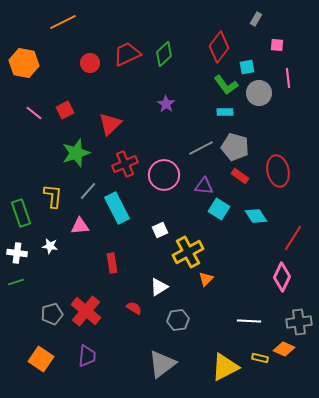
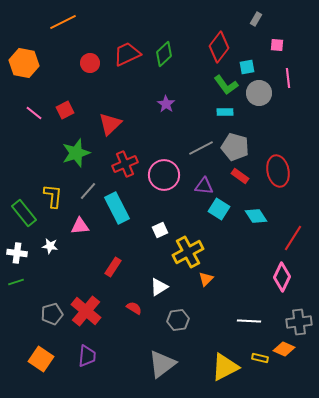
green rectangle at (21, 213): moved 3 px right; rotated 20 degrees counterclockwise
red rectangle at (112, 263): moved 1 px right, 4 px down; rotated 42 degrees clockwise
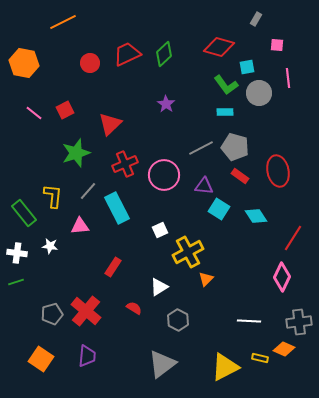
red diamond at (219, 47): rotated 68 degrees clockwise
gray hexagon at (178, 320): rotated 25 degrees counterclockwise
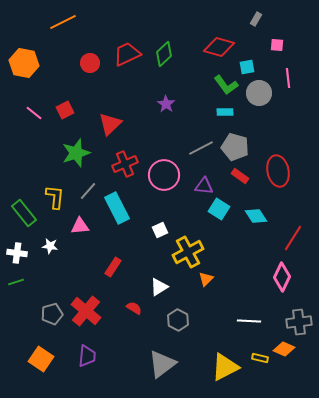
yellow L-shape at (53, 196): moved 2 px right, 1 px down
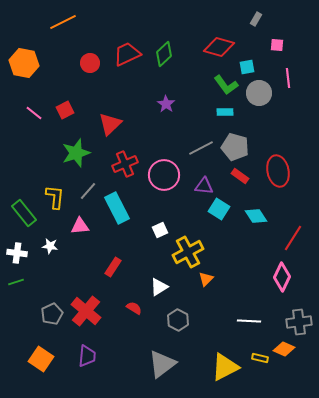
gray pentagon at (52, 314): rotated 10 degrees counterclockwise
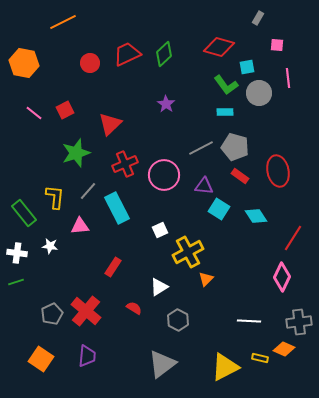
gray rectangle at (256, 19): moved 2 px right, 1 px up
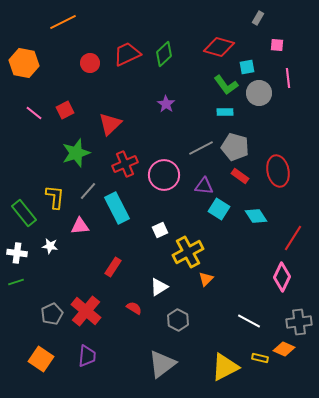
white line at (249, 321): rotated 25 degrees clockwise
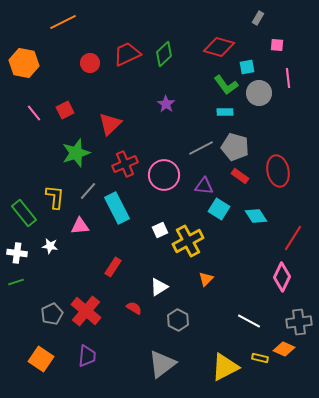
pink line at (34, 113): rotated 12 degrees clockwise
yellow cross at (188, 252): moved 11 px up
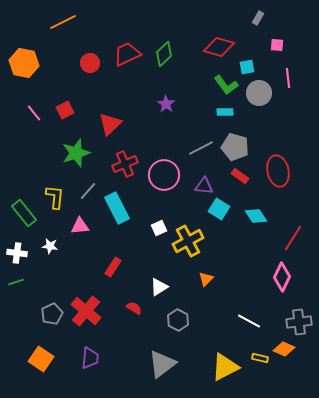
white square at (160, 230): moved 1 px left, 2 px up
purple trapezoid at (87, 356): moved 3 px right, 2 px down
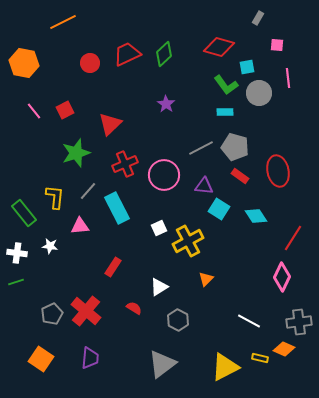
pink line at (34, 113): moved 2 px up
